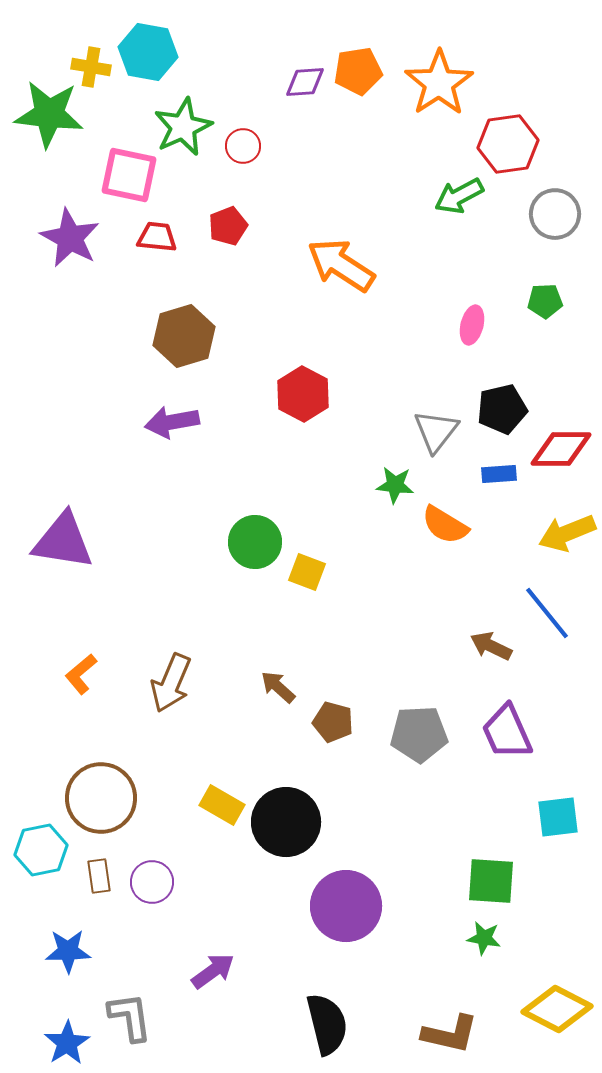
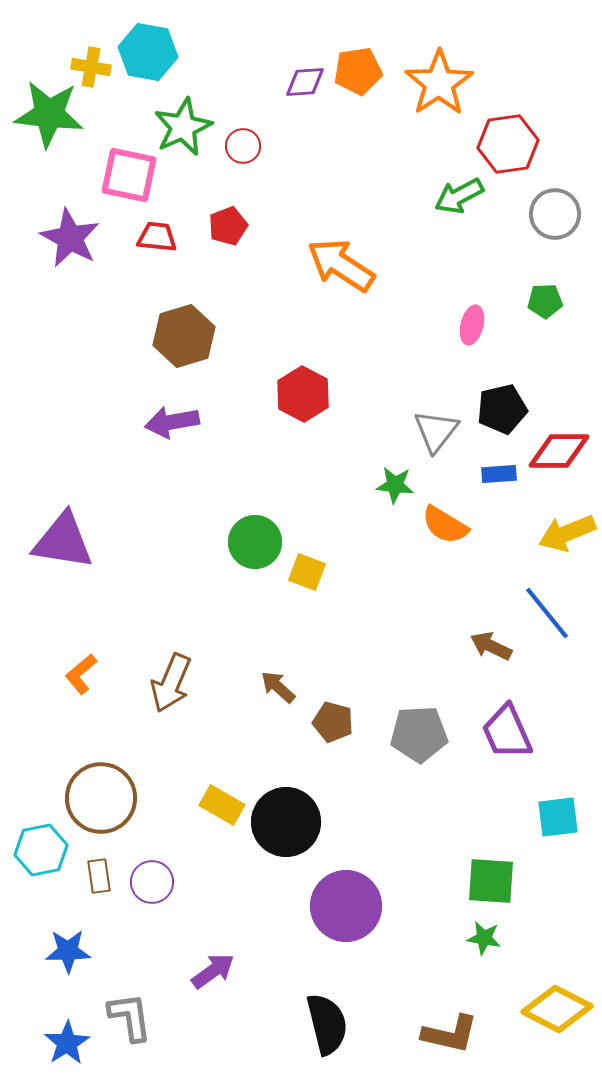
red diamond at (561, 449): moved 2 px left, 2 px down
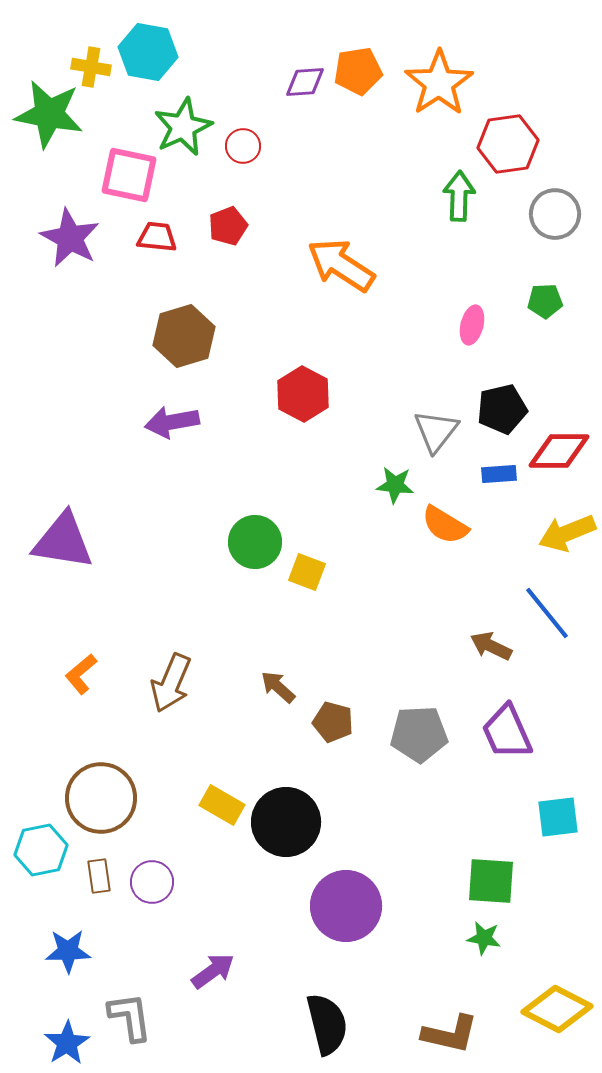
green star at (49, 114): rotated 4 degrees clockwise
green arrow at (459, 196): rotated 120 degrees clockwise
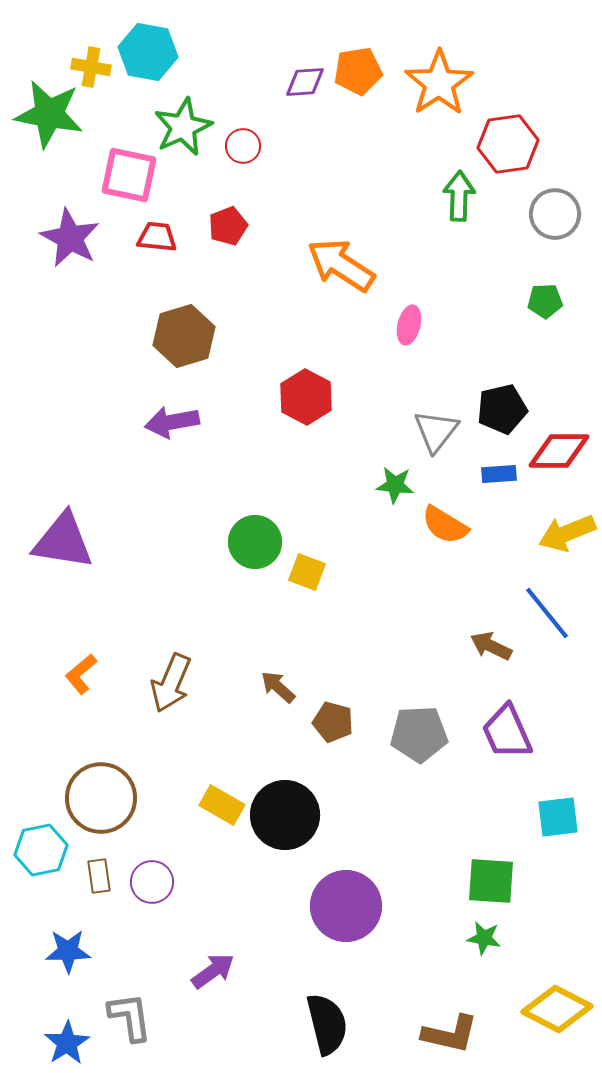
pink ellipse at (472, 325): moved 63 px left
red hexagon at (303, 394): moved 3 px right, 3 px down
black circle at (286, 822): moved 1 px left, 7 px up
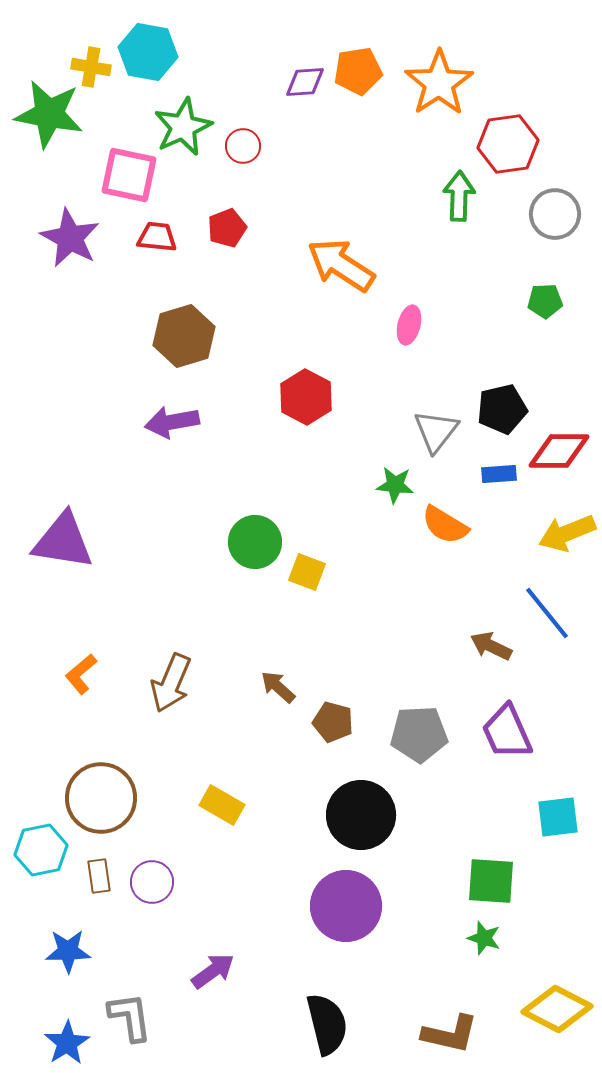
red pentagon at (228, 226): moved 1 px left, 2 px down
black circle at (285, 815): moved 76 px right
green star at (484, 938): rotated 8 degrees clockwise
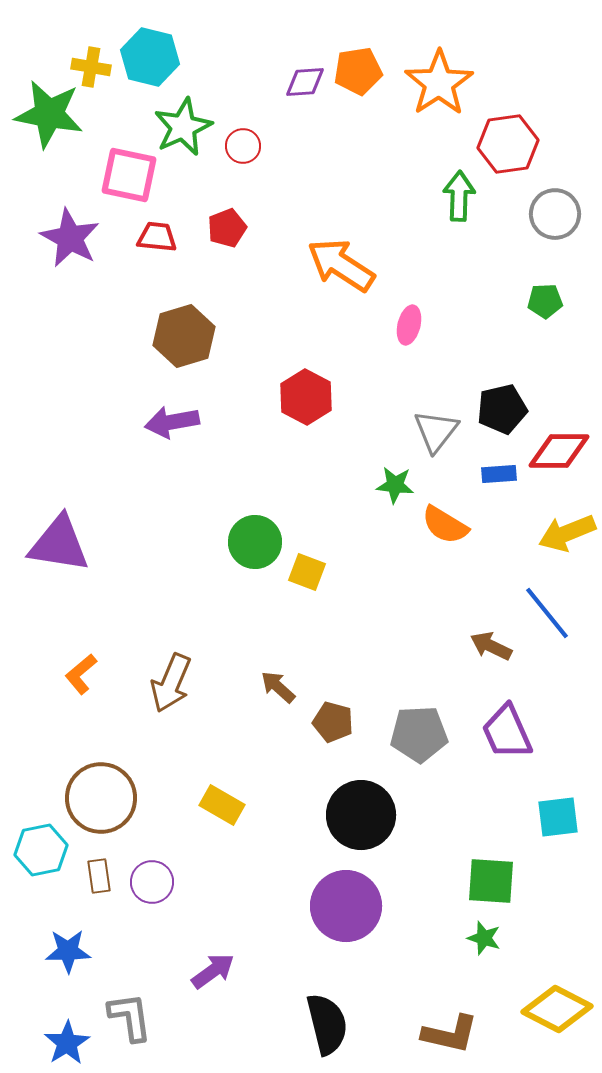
cyan hexagon at (148, 52): moved 2 px right, 5 px down; rotated 4 degrees clockwise
purple triangle at (63, 541): moved 4 px left, 3 px down
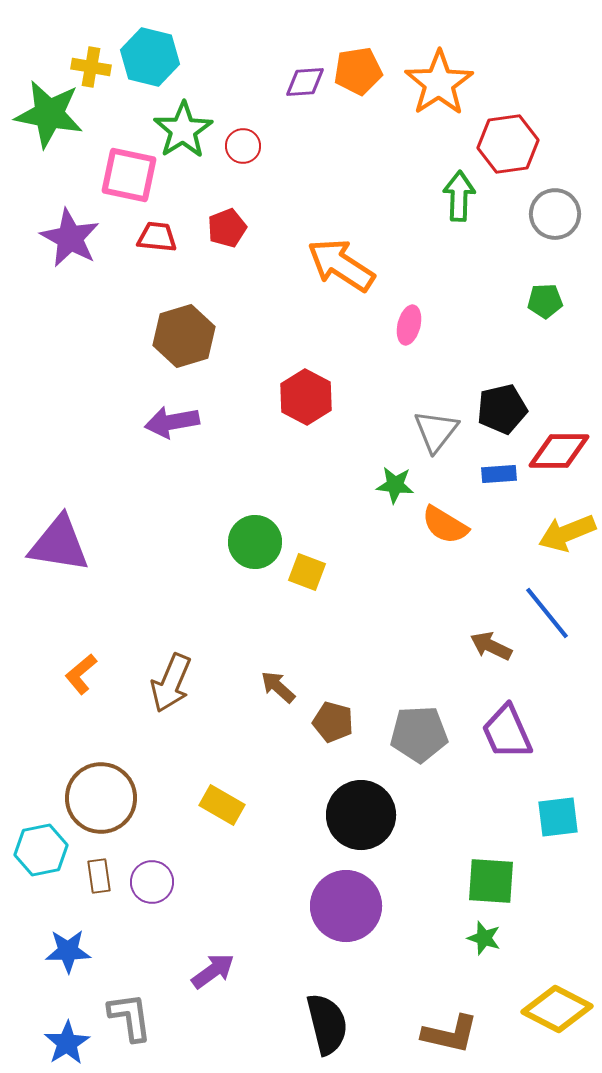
green star at (183, 127): moved 3 px down; rotated 8 degrees counterclockwise
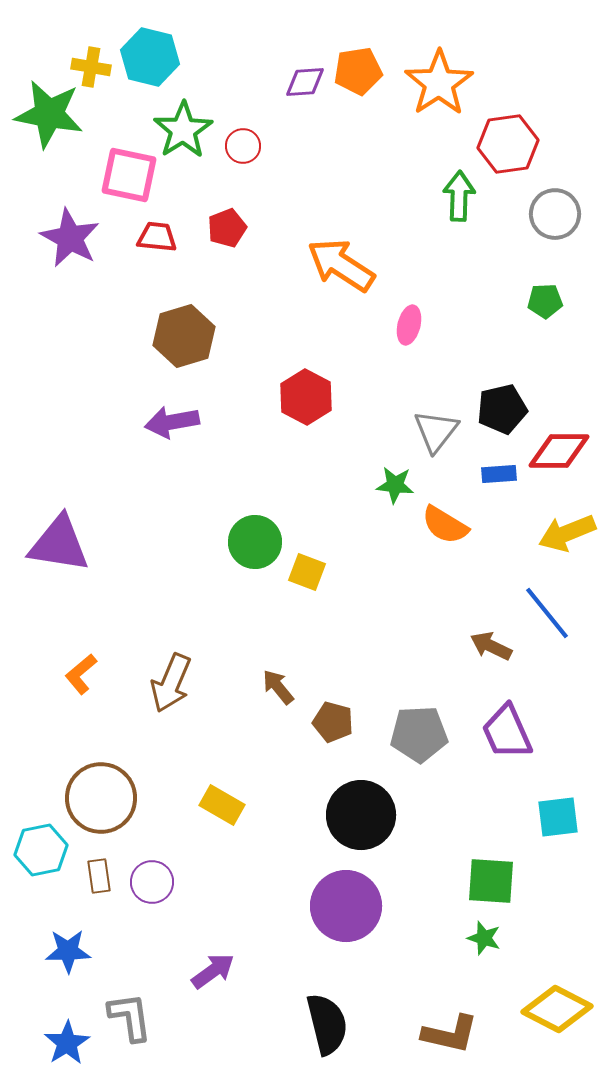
brown arrow at (278, 687): rotated 9 degrees clockwise
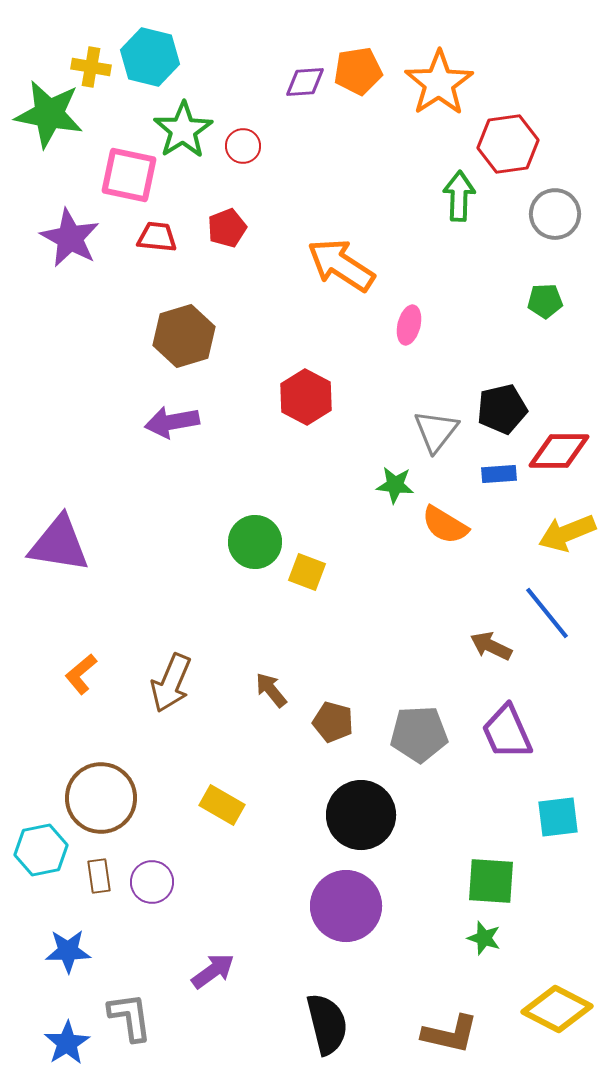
brown arrow at (278, 687): moved 7 px left, 3 px down
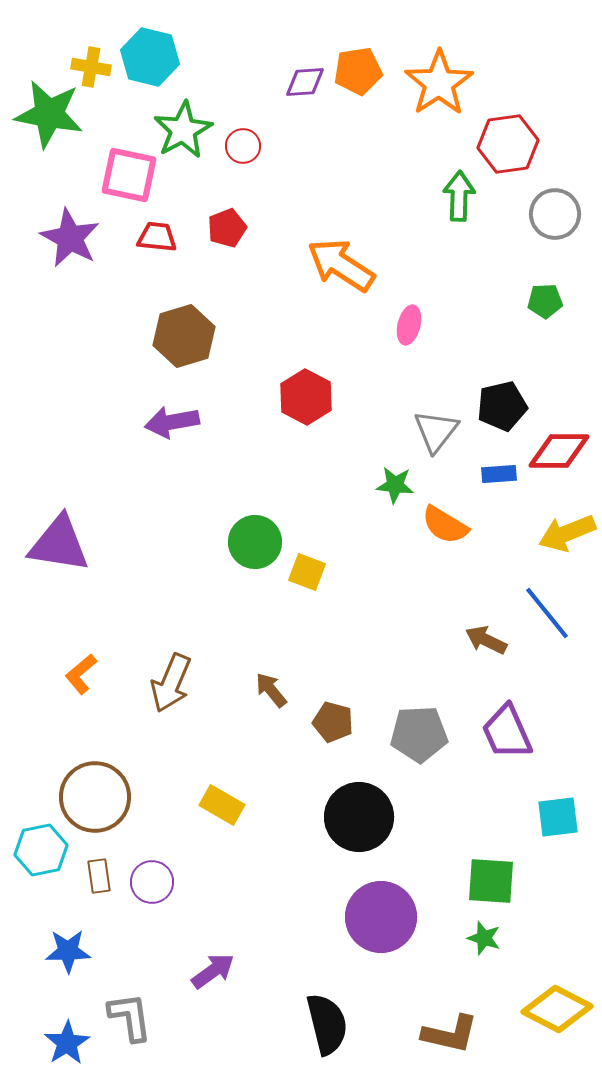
green star at (183, 130): rotated 4 degrees clockwise
black pentagon at (502, 409): moved 3 px up
brown arrow at (491, 646): moved 5 px left, 6 px up
brown circle at (101, 798): moved 6 px left, 1 px up
black circle at (361, 815): moved 2 px left, 2 px down
purple circle at (346, 906): moved 35 px right, 11 px down
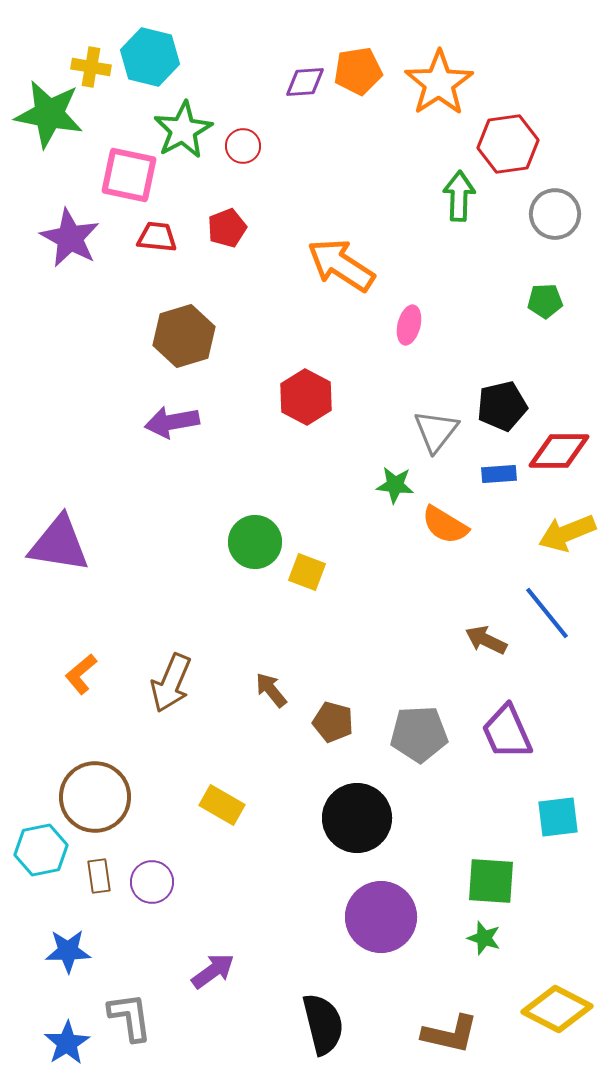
black circle at (359, 817): moved 2 px left, 1 px down
black semicircle at (327, 1024): moved 4 px left
